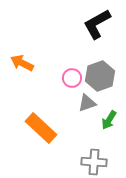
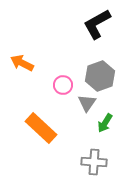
pink circle: moved 9 px left, 7 px down
gray triangle: rotated 36 degrees counterclockwise
green arrow: moved 4 px left, 3 px down
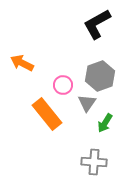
orange rectangle: moved 6 px right, 14 px up; rotated 8 degrees clockwise
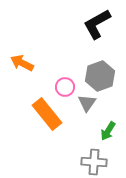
pink circle: moved 2 px right, 2 px down
green arrow: moved 3 px right, 8 px down
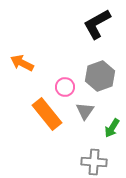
gray triangle: moved 2 px left, 8 px down
green arrow: moved 4 px right, 3 px up
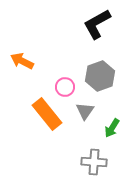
orange arrow: moved 2 px up
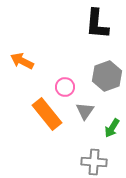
black L-shape: rotated 56 degrees counterclockwise
gray hexagon: moved 7 px right
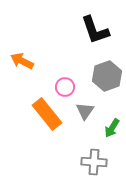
black L-shape: moved 2 px left, 6 px down; rotated 24 degrees counterclockwise
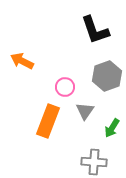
orange rectangle: moved 1 px right, 7 px down; rotated 60 degrees clockwise
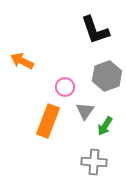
green arrow: moved 7 px left, 2 px up
